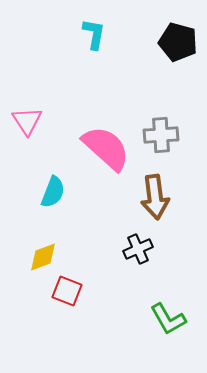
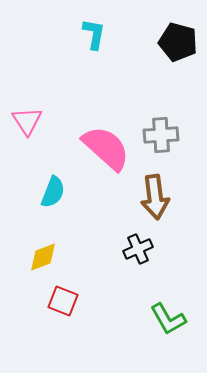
red square: moved 4 px left, 10 px down
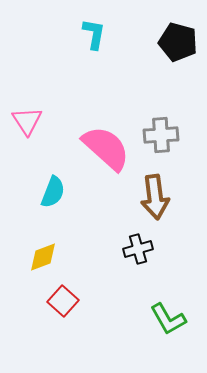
black cross: rotated 8 degrees clockwise
red square: rotated 20 degrees clockwise
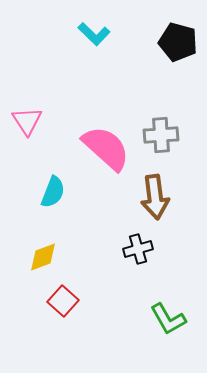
cyan L-shape: rotated 124 degrees clockwise
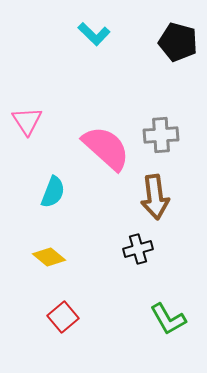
yellow diamond: moved 6 px right; rotated 60 degrees clockwise
red square: moved 16 px down; rotated 8 degrees clockwise
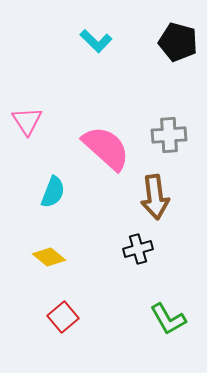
cyan L-shape: moved 2 px right, 7 px down
gray cross: moved 8 px right
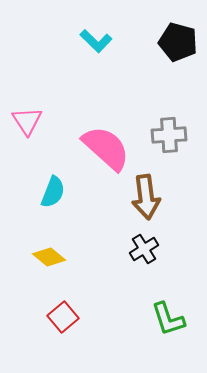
brown arrow: moved 9 px left
black cross: moved 6 px right; rotated 16 degrees counterclockwise
green L-shape: rotated 12 degrees clockwise
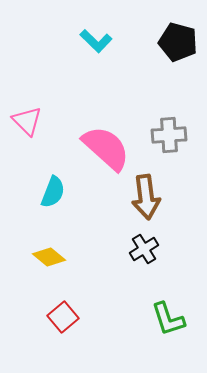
pink triangle: rotated 12 degrees counterclockwise
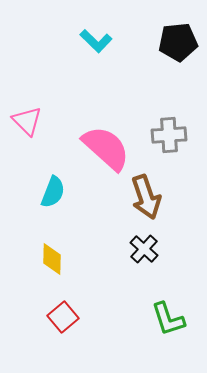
black pentagon: rotated 21 degrees counterclockwise
brown arrow: rotated 12 degrees counterclockwise
black cross: rotated 16 degrees counterclockwise
yellow diamond: moved 3 px right, 2 px down; rotated 52 degrees clockwise
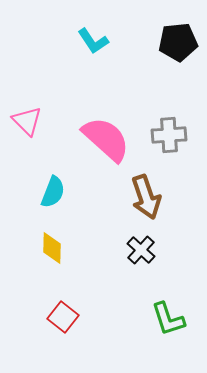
cyan L-shape: moved 3 px left; rotated 12 degrees clockwise
pink semicircle: moved 9 px up
black cross: moved 3 px left, 1 px down
yellow diamond: moved 11 px up
red square: rotated 12 degrees counterclockwise
